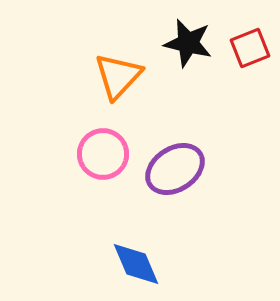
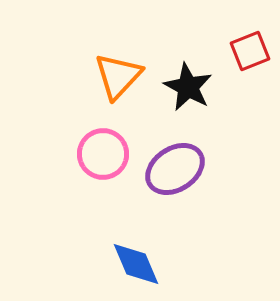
black star: moved 44 px down; rotated 15 degrees clockwise
red square: moved 3 px down
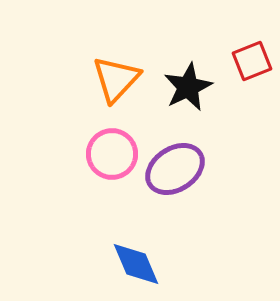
red square: moved 2 px right, 10 px down
orange triangle: moved 2 px left, 3 px down
black star: rotated 18 degrees clockwise
pink circle: moved 9 px right
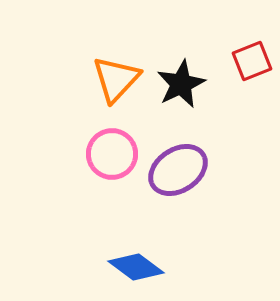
black star: moved 7 px left, 3 px up
purple ellipse: moved 3 px right, 1 px down
blue diamond: moved 3 px down; rotated 30 degrees counterclockwise
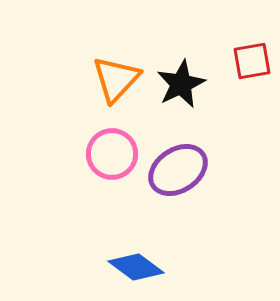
red square: rotated 12 degrees clockwise
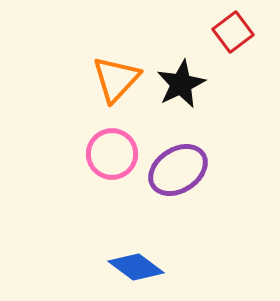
red square: moved 19 px left, 29 px up; rotated 27 degrees counterclockwise
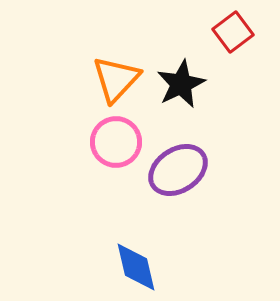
pink circle: moved 4 px right, 12 px up
blue diamond: rotated 40 degrees clockwise
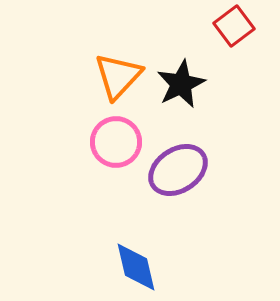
red square: moved 1 px right, 6 px up
orange triangle: moved 2 px right, 3 px up
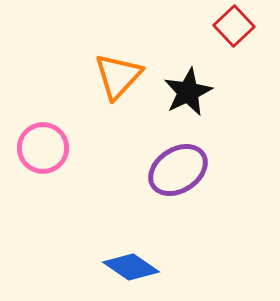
red square: rotated 6 degrees counterclockwise
black star: moved 7 px right, 8 px down
pink circle: moved 73 px left, 6 px down
blue diamond: moved 5 px left; rotated 42 degrees counterclockwise
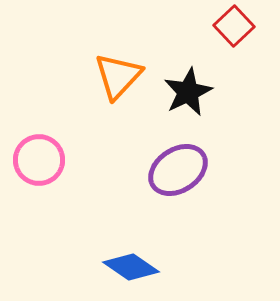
pink circle: moved 4 px left, 12 px down
